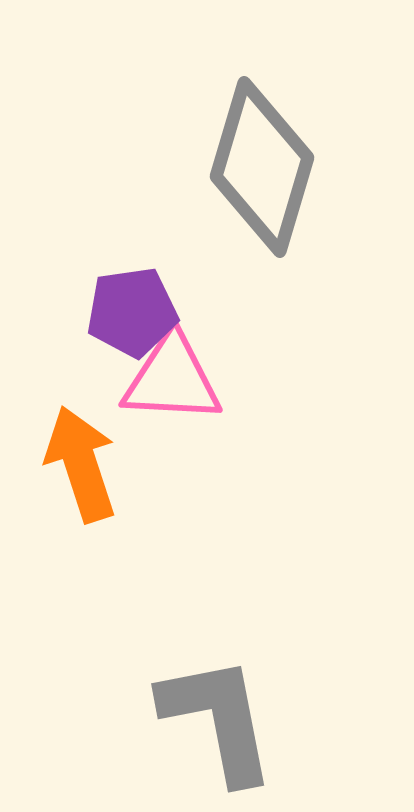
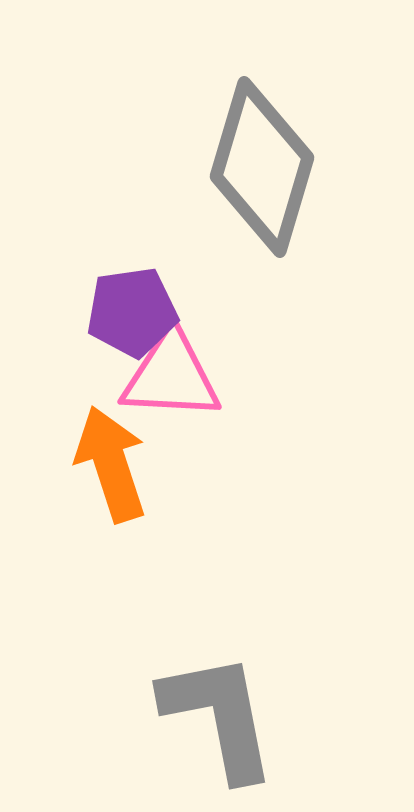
pink triangle: moved 1 px left, 3 px up
orange arrow: moved 30 px right
gray L-shape: moved 1 px right, 3 px up
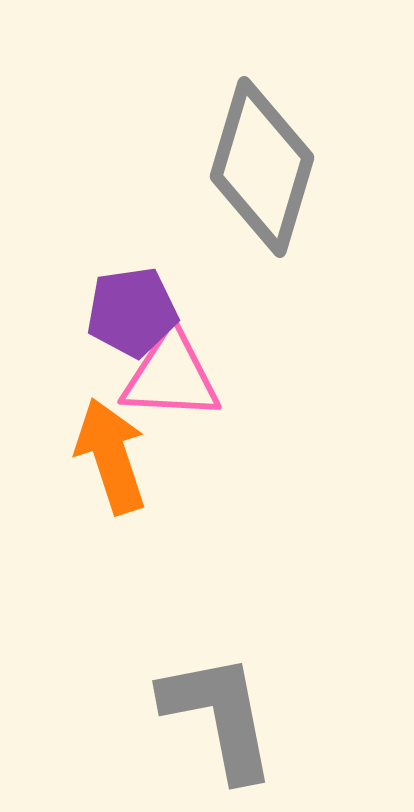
orange arrow: moved 8 px up
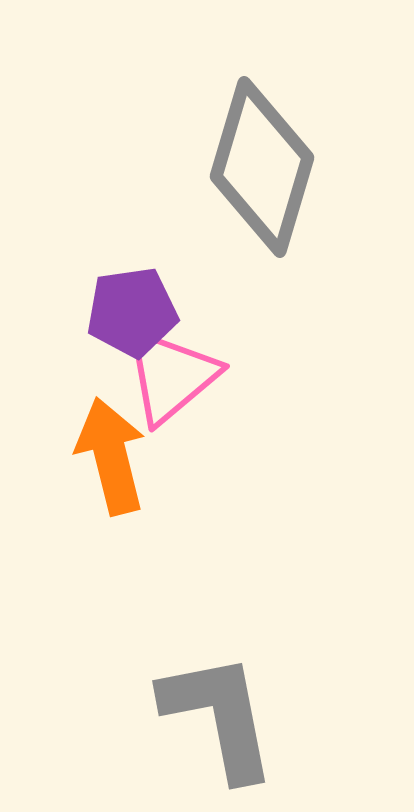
pink triangle: rotated 43 degrees counterclockwise
orange arrow: rotated 4 degrees clockwise
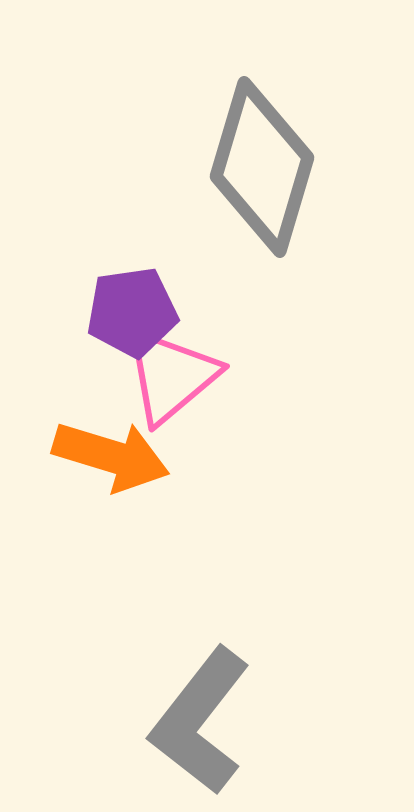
orange arrow: rotated 121 degrees clockwise
gray L-shape: moved 19 px left, 5 px down; rotated 131 degrees counterclockwise
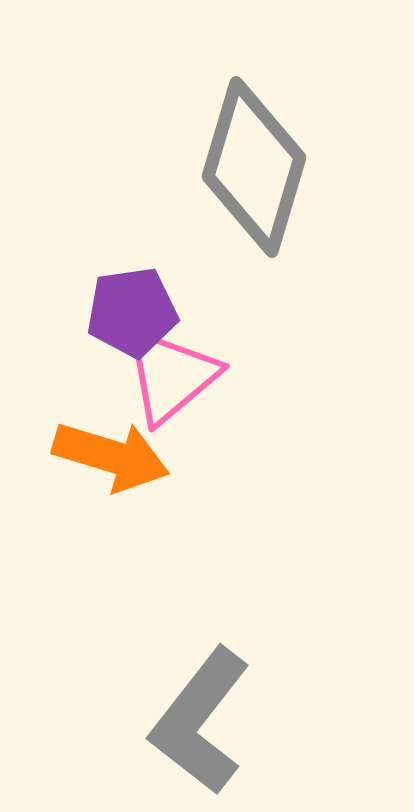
gray diamond: moved 8 px left
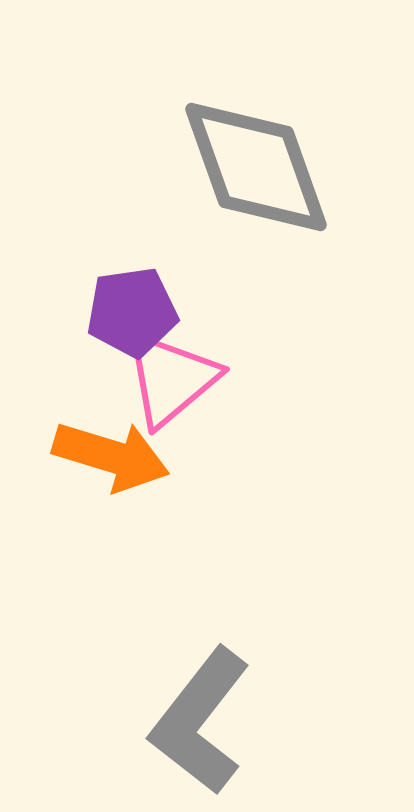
gray diamond: moved 2 px right; rotated 36 degrees counterclockwise
pink triangle: moved 3 px down
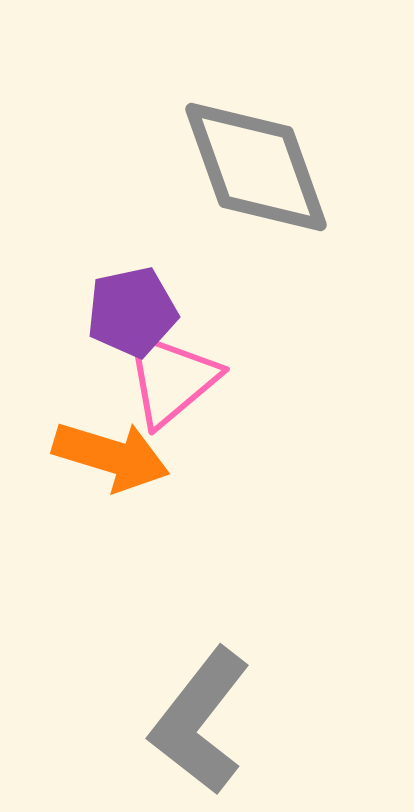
purple pentagon: rotated 4 degrees counterclockwise
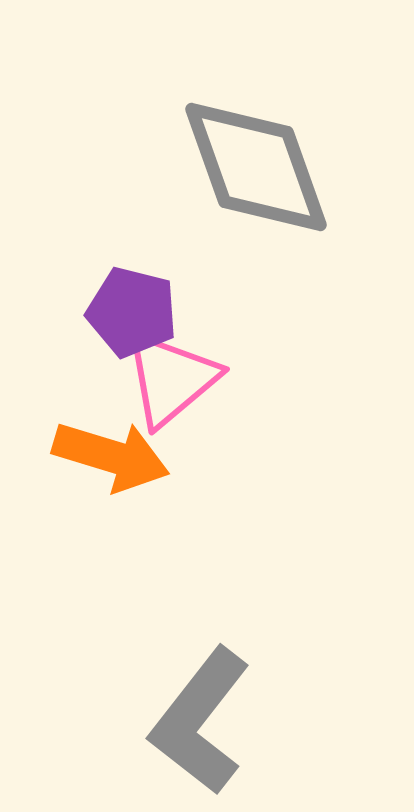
purple pentagon: rotated 26 degrees clockwise
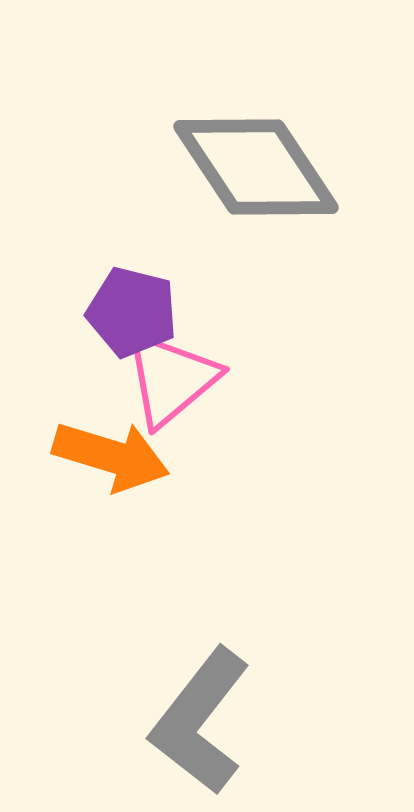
gray diamond: rotated 14 degrees counterclockwise
